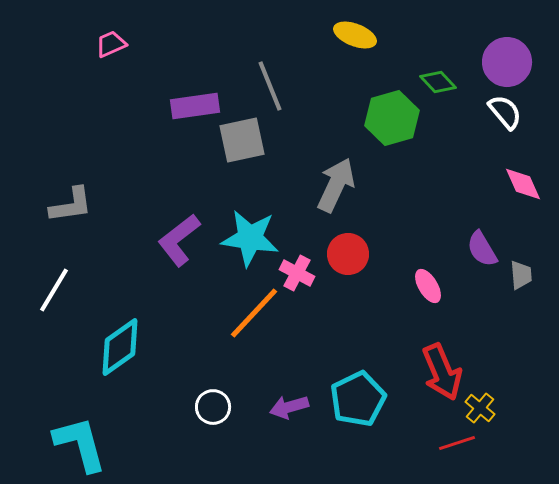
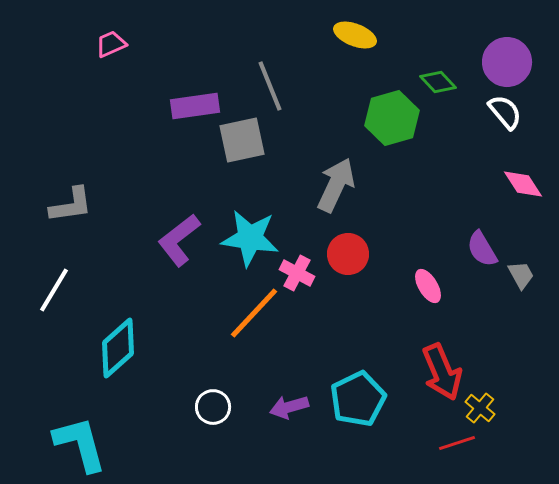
pink diamond: rotated 9 degrees counterclockwise
gray trapezoid: rotated 24 degrees counterclockwise
cyan diamond: moved 2 px left, 1 px down; rotated 6 degrees counterclockwise
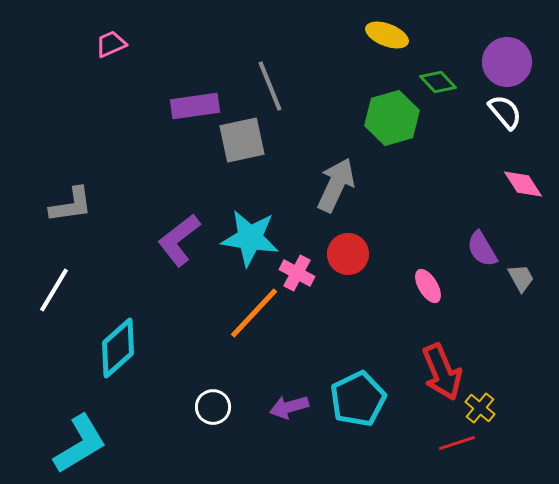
yellow ellipse: moved 32 px right
gray trapezoid: moved 3 px down
cyan L-shape: rotated 74 degrees clockwise
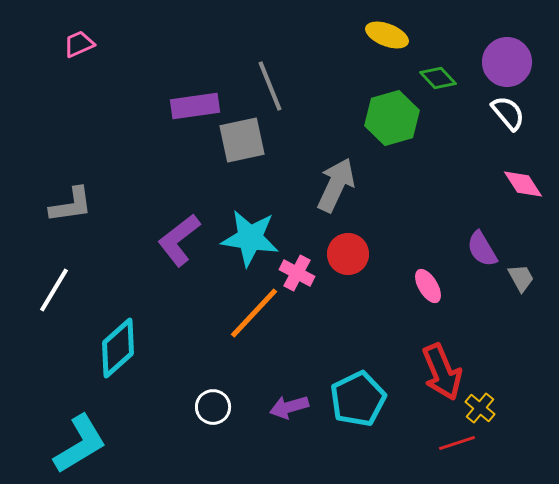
pink trapezoid: moved 32 px left
green diamond: moved 4 px up
white semicircle: moved 3 px right, 1 px down
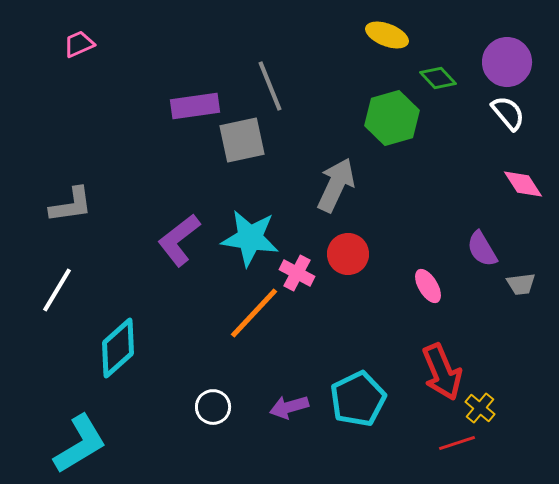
gray trapezoid: moved 6 px down; rotated 112 degrees clockwise
white line: moved 3 px right
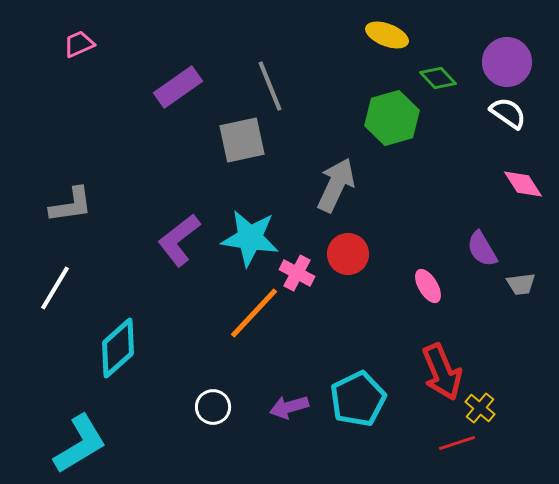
purple rectangle: moved 17 px left, 19 px up; rotated 27 degrees counterclockwise
white semicircle: rotated 15 degrees counterclockwise
white line: moved 2 px left, 2 px up
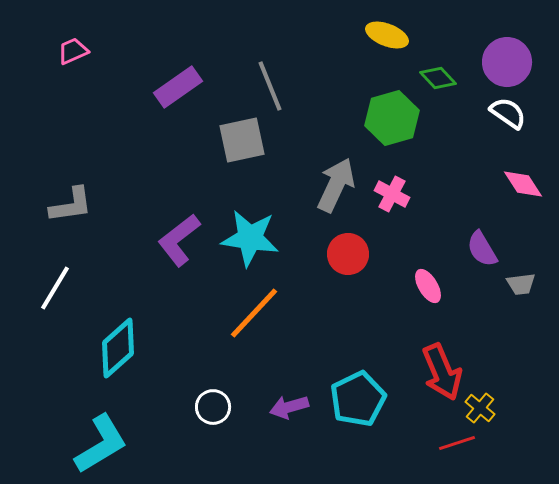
pink trapezoid: moved 6 px left, 7 px down
pink cross: moved 95 px right, 79 px up
cyan L-shape: moved 21 px right
